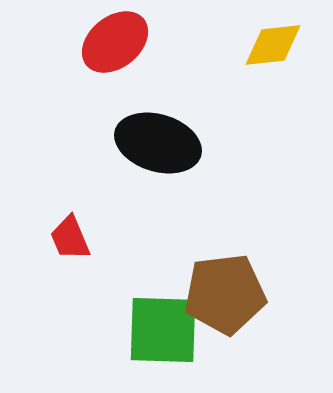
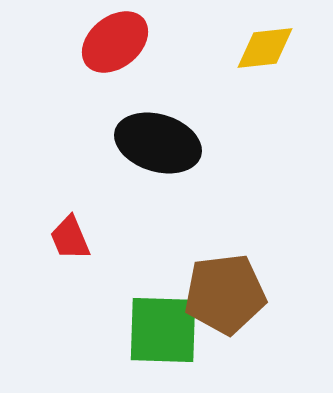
yellow diamond: moved 8 px left, 3 px down
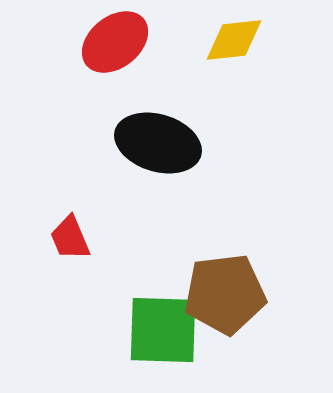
yellow diamond: moved 31 px left, 8 px up
